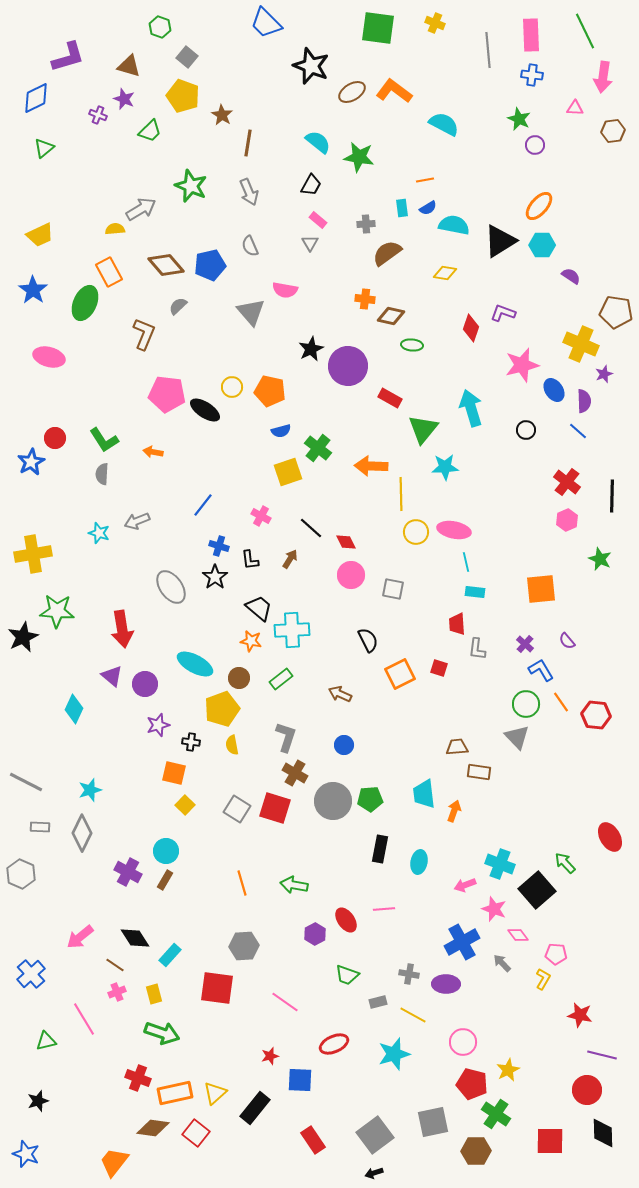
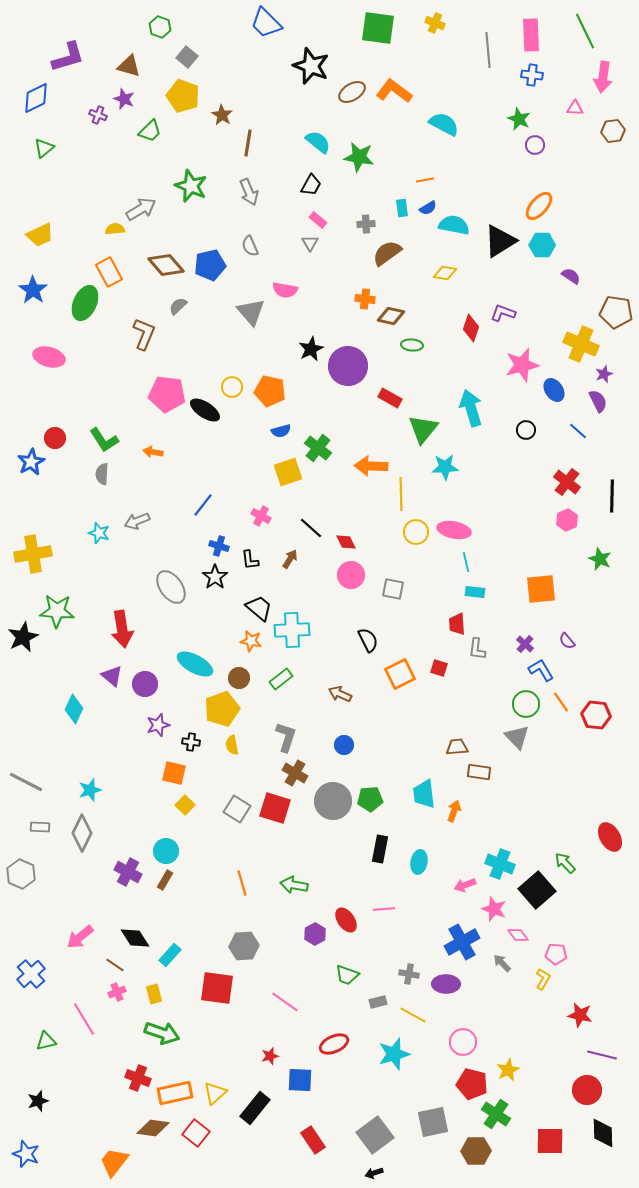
purple semicircle at (584, 401): moved 14 px right; rotated 25 degrees counterclockwise
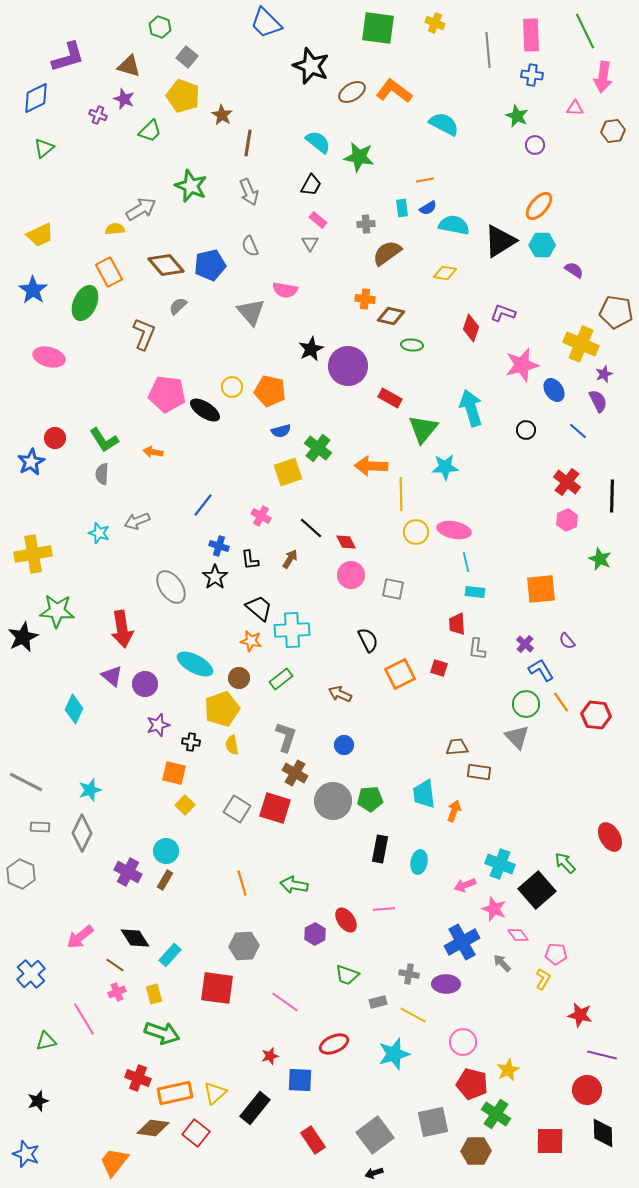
green star at (519, 119): moved 2 px left, 3 px up
purple semicircle at (571, 276): moved 3 px right, 6 px up
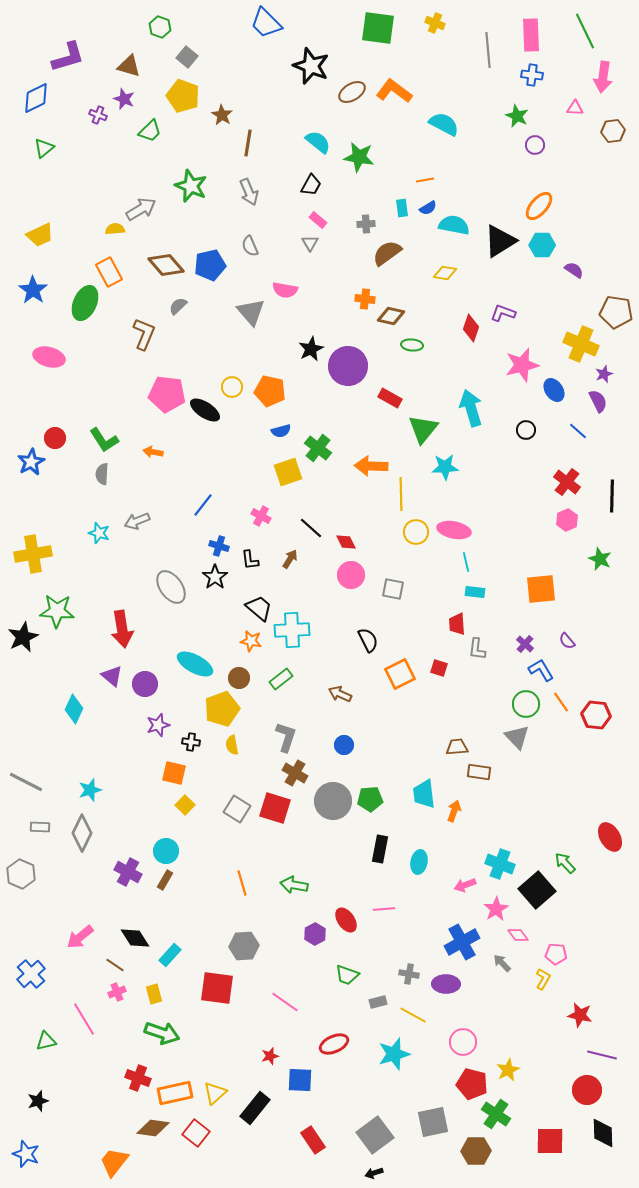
pink star at (494, 909): moved 2 px right; rotated 20 degrees clockwise
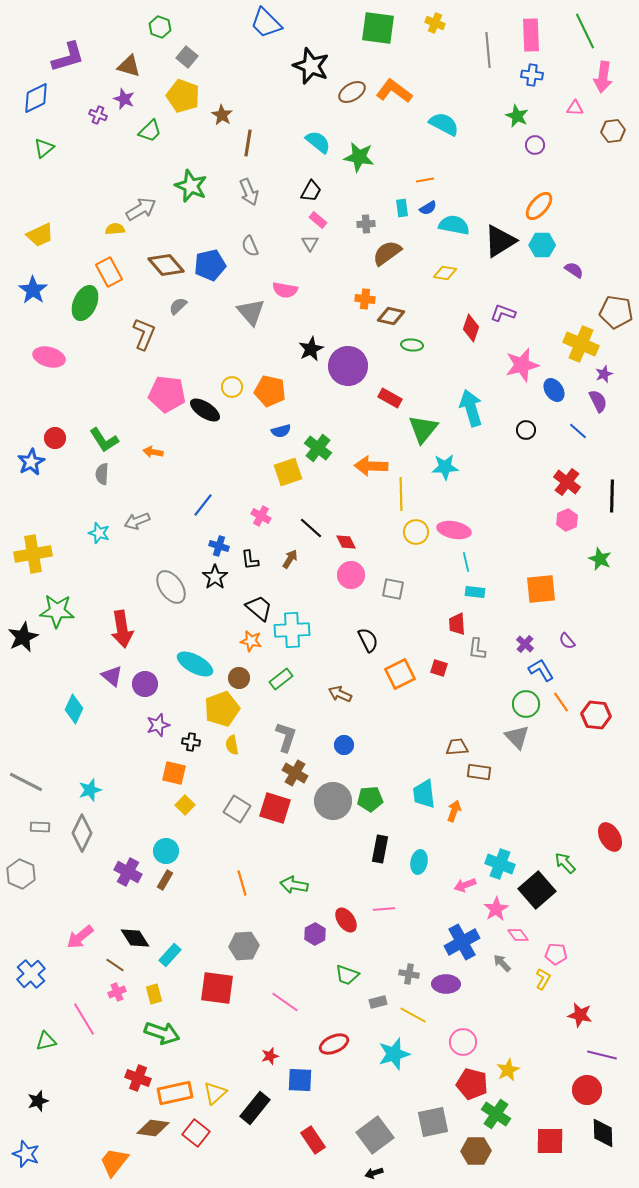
black trapezoid at (311, 185): moved 6 px down
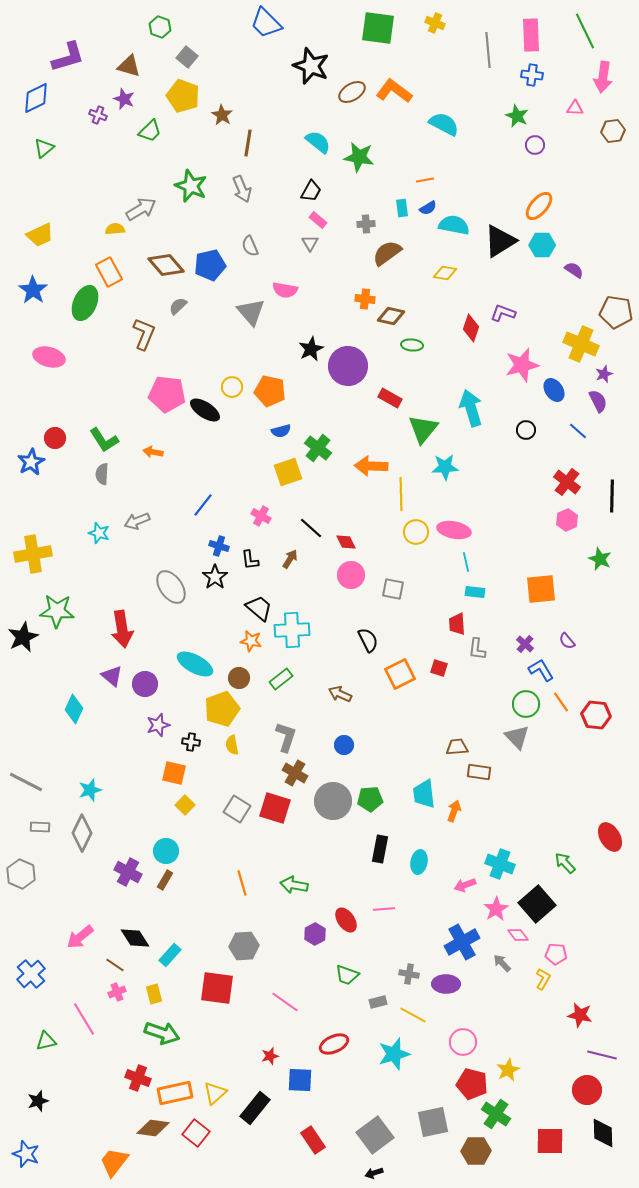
gray arrow at (249, 192): moved 7 px left, 3 px up
black square at (537, 890): moved 14 px down
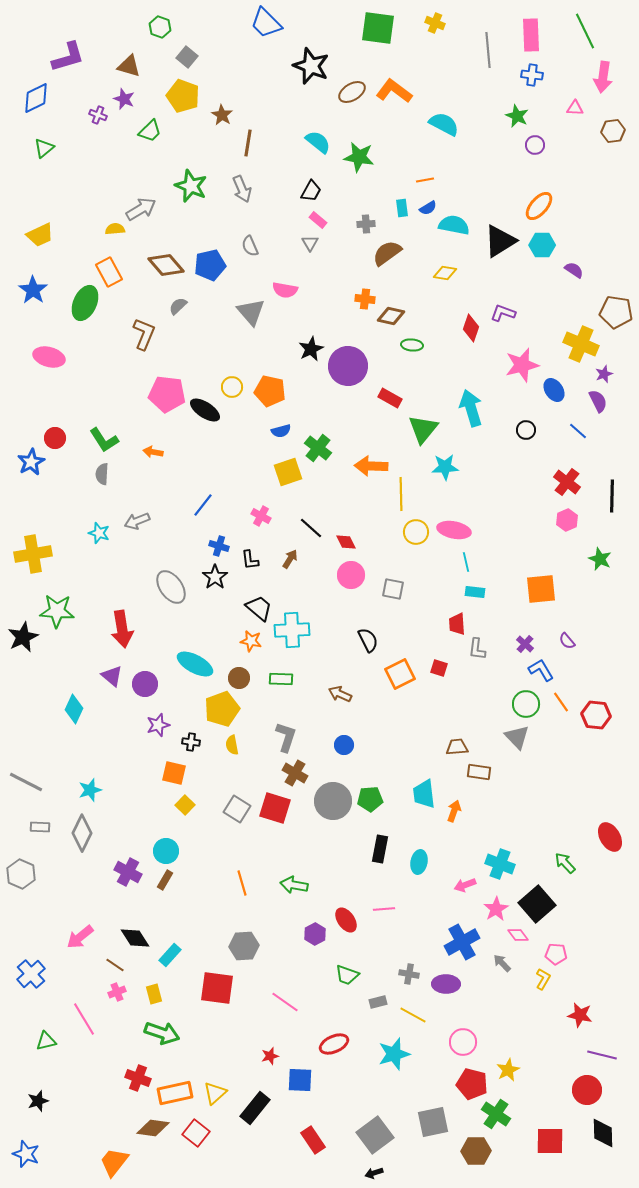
green rectangle at (281, 679): rotated 40 degrees clockwise
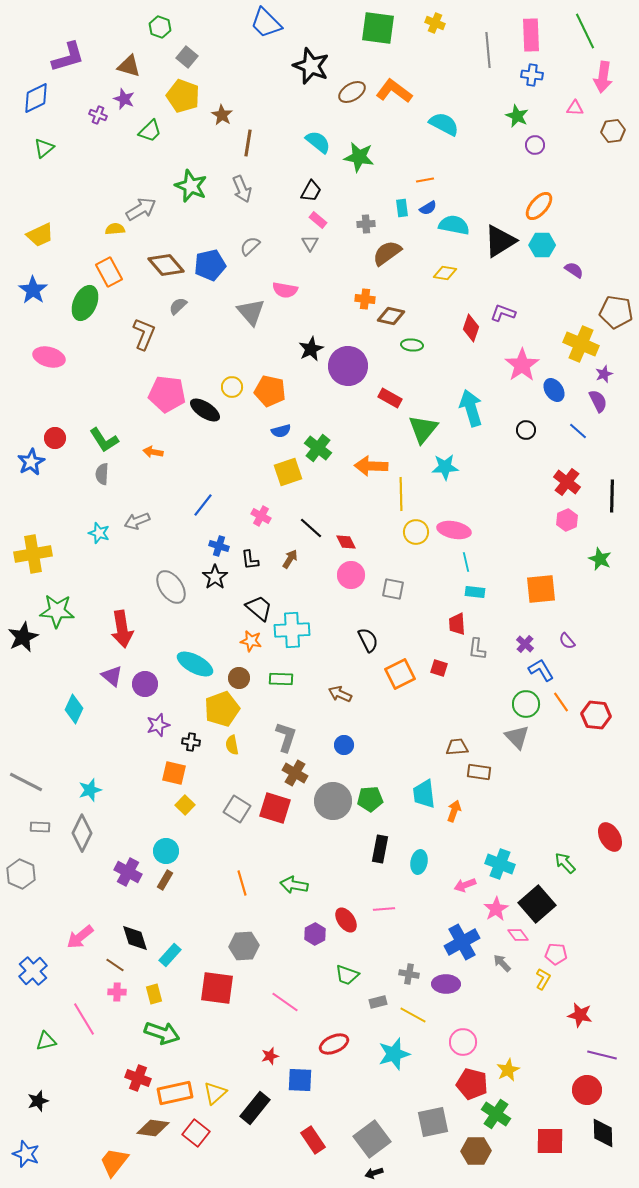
gray semicircle at (250, 246): rotated 70 degrees clockwise
pink star at (522, 365): rotated 20 degrees counterclockwise
black diamond at (135, 938): rotated 16 degrees clockwise
blue cross at (31, 974): moved 2 px right, 3 px up
pink cross at (117, 992): rotated 24 degrees clockwise
gray square at (375, 1135): moved 3 px left, 4 px down
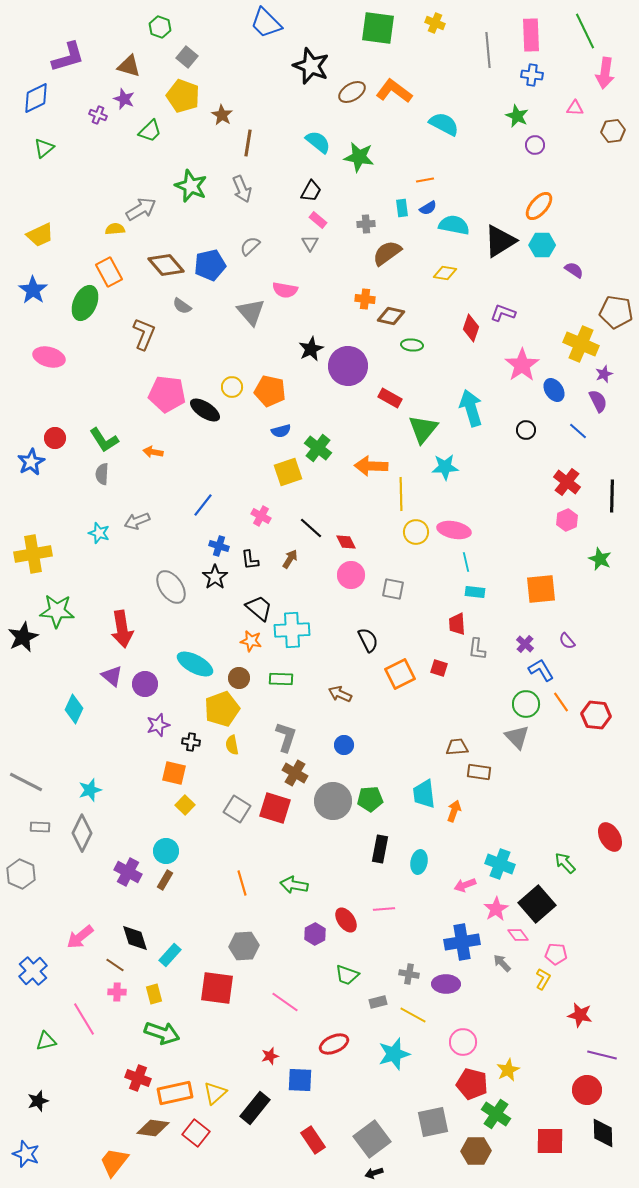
pink arrow at (603, 77): moved 2 px right, 4 px up
gray semicircle at (178, 306): moved 4 px right; rotated 102 degrees counterclockwise
blue cross at (462, 942): rotated 20 degrees clockwise
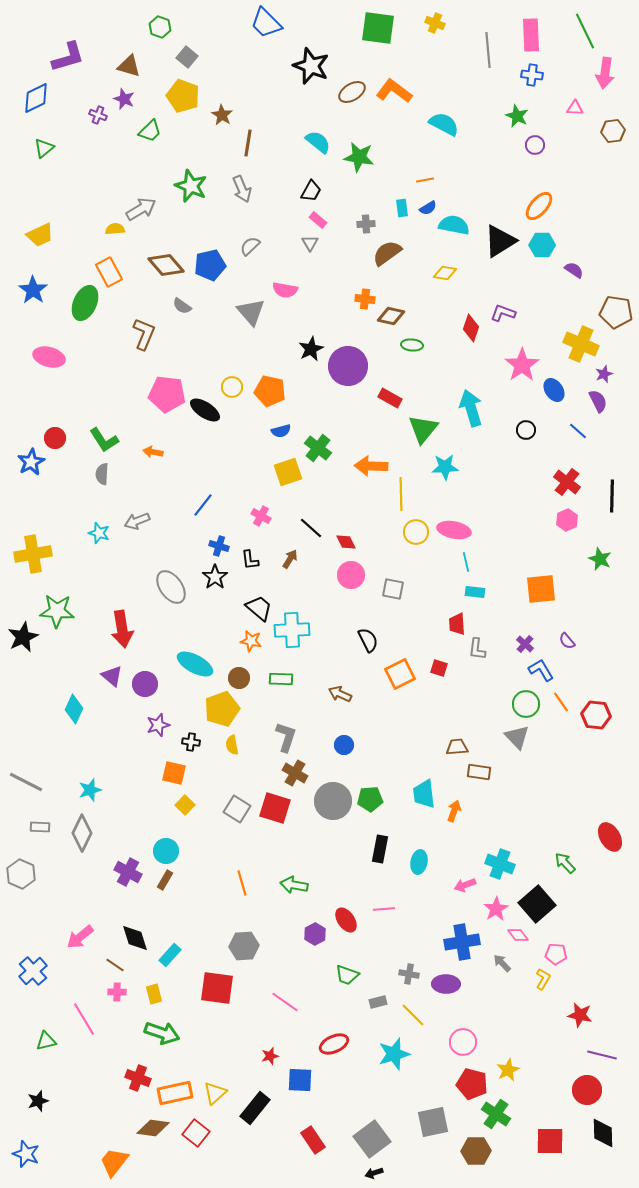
yellow line at (413, 1015): rotated 16 degrees clockwise
